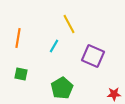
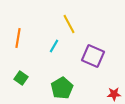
green square: moved 4 px down; rotated 24 degrees clockwise
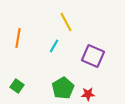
yellow line: moved 3 px left, 2 px up
green square: moved 4 px left, 8 px down
green pentagon: moved 1 px right
red star: moved 26 px left
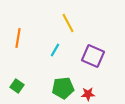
yellow line: moved 2 px right, 1 px down
cyan line: moved 1 px right, 4 px down
green pentagon: rotated 25 degrees clockwise
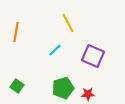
orange line: moved 2 px left, 6 px up
cyan line: rotated 16 degrees clockwise
green pentagon: rotated 10 degrees counterclockwise
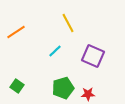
orange line: rotated 48 degrees clockwise
cyan line: moved 1 px down
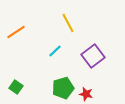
purple square: rotated 30 degrees clockwise
green square: moved 1 px left, 1 px down
red star: moved 2 px left; rotated 16 degrees clockwise
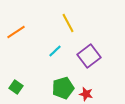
purple square: moved 4 px left
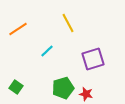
orange line: moved 2 px right, 3 px up
cyan line: moved 8 px left
purple square: moved 4 px right, 3 px down; rotated 20 degrees clockwise
